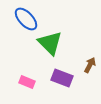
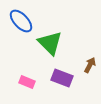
blue ellipse: moved 5 px left, 2 px down
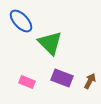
brown arrow: moved 16 px down
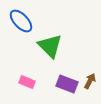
green triangle: moved 3 px down
purple rectangle: moved 5 px right, 6 px down
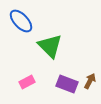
pink rectangle: rotated 49 degrees counterclockwise
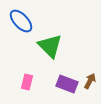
pink rectangle: rotated 49 degrees counterclockwise
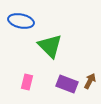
blue ellipse: rotated 35 degrees counterclockwise
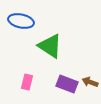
green triangle: rotated 12 degrees counterclockwise
brown arrow: moved 1 px down; rotated 98 degrees counterclockwise
